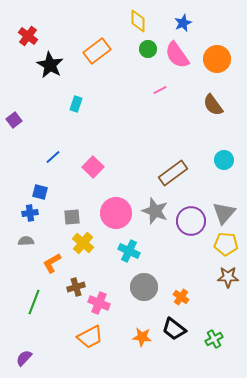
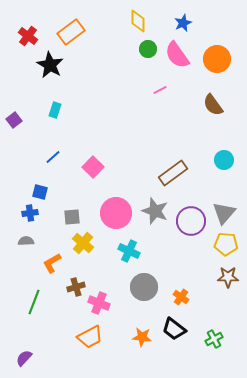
orange rectangle: moved 26 px left, 19 px up
cyan rectangle: moved 21 px left, 6 px down
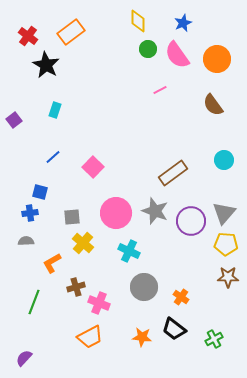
black star: moved 4 px left
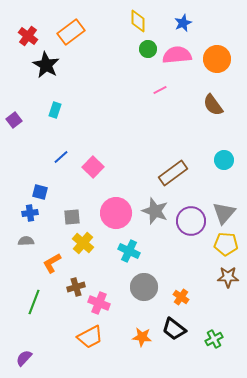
pink semicircle: rotated 120 degrees clockwise
blue line: moved 8 px right
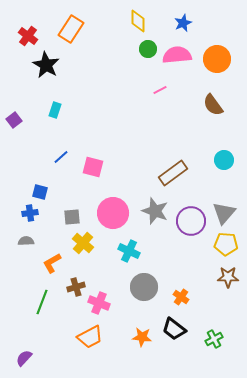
orange rectangle: moved 3 px up; rotated 20 degrees counterclockwise
pink square: rotated 30 degrees counterclockwise
pink circle: moved 3 px left
green line: moved 8 px right
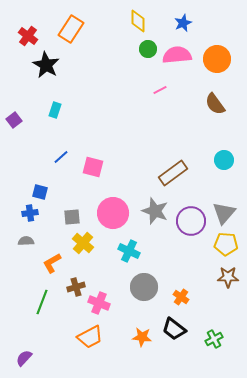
brown semicircle: moved 2 px right, 1 px up
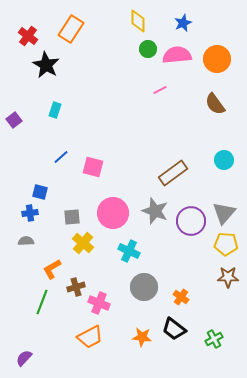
orange L-shape: moved 6 px down
